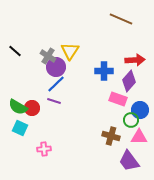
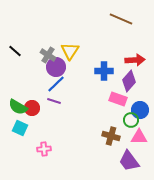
gray cross: moved 1 px up
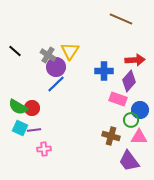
purple line: moved 20 px left, 29 px down; rotated 24 degrees counterclockwise
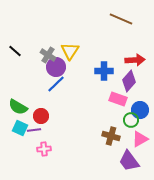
red circle: moved 9 px right, 8 px down
pink triangle: moved 1 px right, 2 px down; rotated 30 degrees counterclockwise
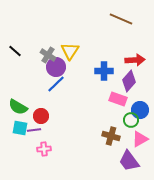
cyan square: rotated 14 degrees counterclockwise
